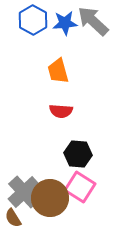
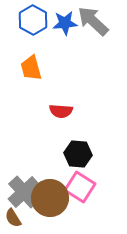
orange trapezoid: moved 27 px left, 3 px up
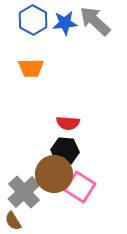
gray arrow: moved 2 px right
orange trapezoid: rotated 76 degrees counterclockwise
red semicircle: moved 7 px right, 12 px down
black hexagon: moved 13 px left, 3 px up
brown circle: moved 4 px right, 24 px up
brown semicircle: moved 3 px down
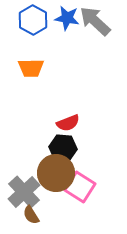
blue star: moved 2 px right, 5 px up; rotated 15 degrees clockwise
red semicircle: rotated 25 degrees counterclockwise
black hexagon: moved 2 px left, 3 px up
brown circle: moved 2 px right, 1 px up
brown semicircle: moved 18 px right, 6 px up
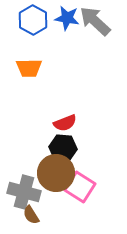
orange trapezoid: moved 2 px left
red semicircle: moved 3 px left
gray cross: rotated 32 degrees counterclockwise
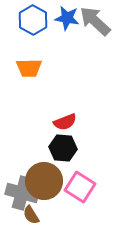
red semicircle: moved 1 px up
brown circle: moved 12 px left, 8 px down
gray cross: moved 2 px left, 1 px down
